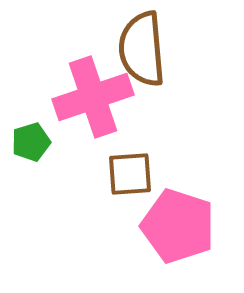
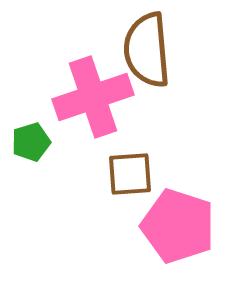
brown semicircle: moved 5 px right, 1 px down
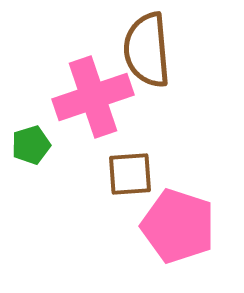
green pentagon: moved 3 px down
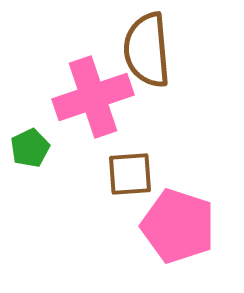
green pentagon: moved 1 px left, 3 px down; rotated 9 degrees counterclockwise
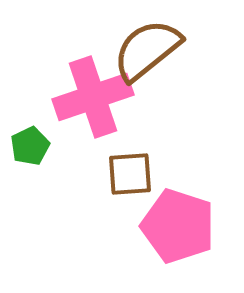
brown semicircle: rotated 56 degrees clockwise
green pentagon: moved 2 px up
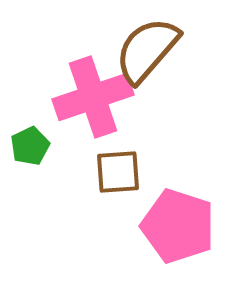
brown semicircle: rotated 10 degrees counterclockwise
brown square: moved 12 px left, 2 px up
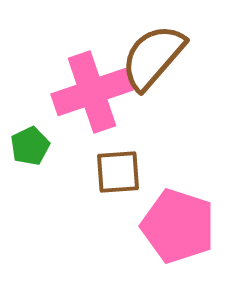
brown semicircle: moved 6 px right, 7 px down
pink cross: moved 1 px left, 5 px up
